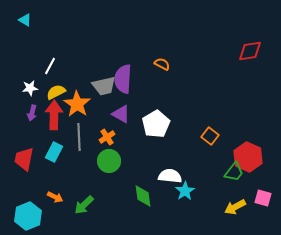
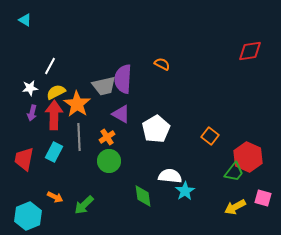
white pentagon: moved 5 px down
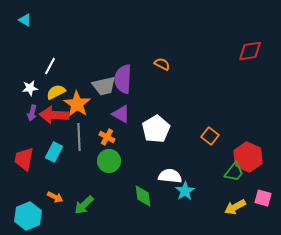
red arrow: rotated 88 degrees counterclockwise
orange cross: rotated 28 degrees counterclockwise
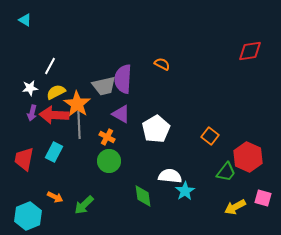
gray line: moved 12 px up
green trapezoid: moved 8 px left
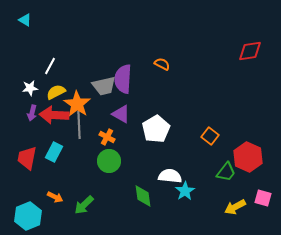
red trapezoid: moved 3 px right, 1 px up
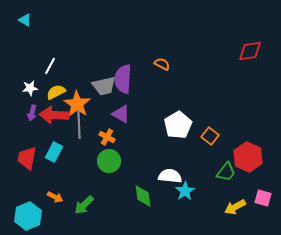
white pentagon: moved 22 px right, 4 px up
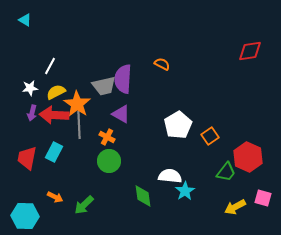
orange square: rotated 18 degrees clockwise
cyan hexagon: moved 3 px left; rotated 24 degrees clockwise
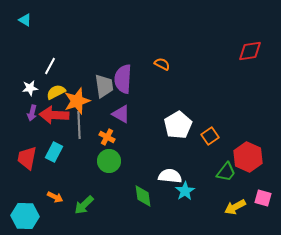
gray trapezoid: rotated 85 degrees counterclockwise
orange star: moved 3 px up; rotated 20 degrees clockwise
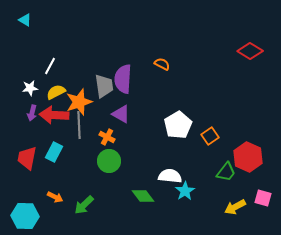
red diamond: rotated 40 degrees clockwise
orange star: moved 2 px right, 1 px down
green diamond: rotated 30 degrees counterclockwise
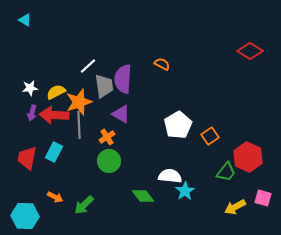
white line: moved 38 px right; rotated 18 degrees clockwise
orange cross: rotated 28 degrees clockwise
